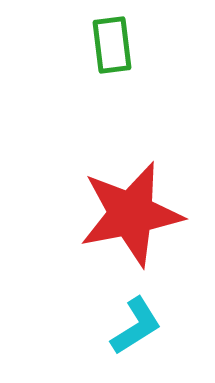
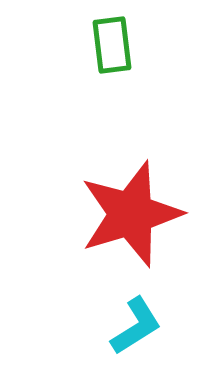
red star: rotated 6 degrees counterclockwise
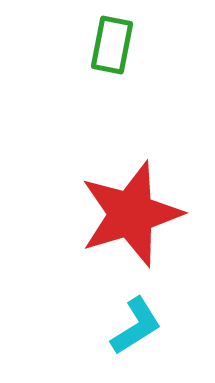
green rectangle: rotated 18 degrees clockwise
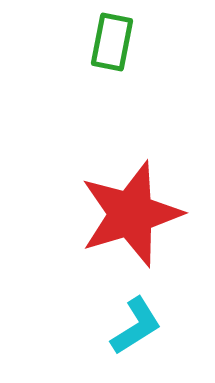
green rectangle: moved 3 px up
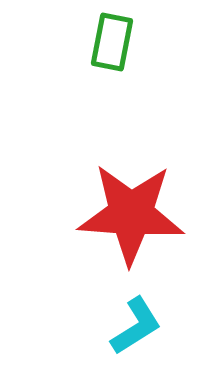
red star: rotated 21 degrees clockwise
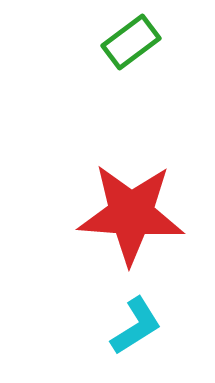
green rectangle: moved 19 px right; rotated 42 degrees clockwise
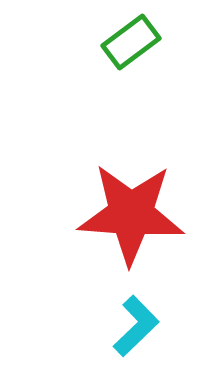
cyan L-shape: rotated 12 degrees counterclockwise
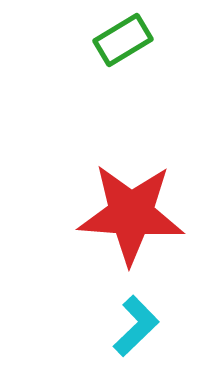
green rectangle: moved 8 px left, 2 px up; rotated 6 degrees clockwise
